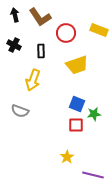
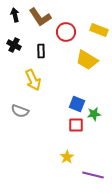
red circle: moved 1 px up
yellow trapezoid: moved 10 px right, 5 px up; rotated 50 degrees clockwise
yellow arrow: rotated 45 degrees counterclockwise
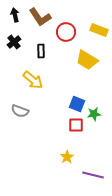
black cross: moved 3 px up; rotated 24 degrees clockwise
yellow arrow: rotated 25 degrees counterclockwise
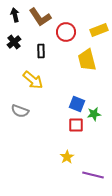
yellow rectangle: rotated 42 degrees counterclockwise
yellow trapezoid: rotated 45 degrees clockwise
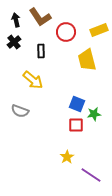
black arrow: moved 1 px right, 5 px down
purple line: moved 2 px left; rotated 20 degrees clockwise
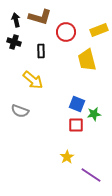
brown L-shape: rotated 40 degrees counterclockwise
black cross: rotated 32 degrees counterclockwise
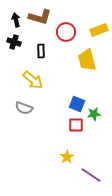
gray semicircle: moved 4 px right, 3 px up
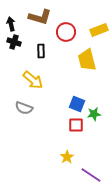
black arrow: moved 5 px left, 4 px down
